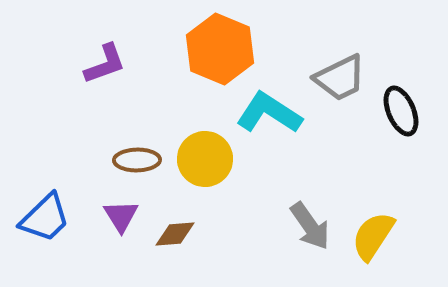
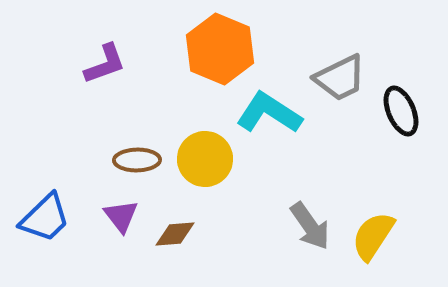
purple triangle: rotated 6 degrees counterclockwise
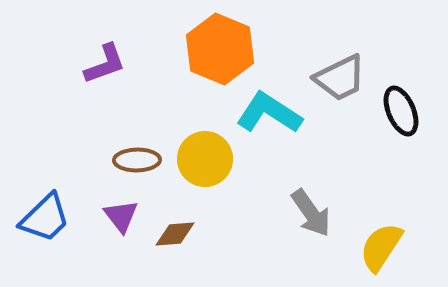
gray arrow: moved 1 px right, 13 px up
yellow semicircle: moved 8 px right, 11 px down
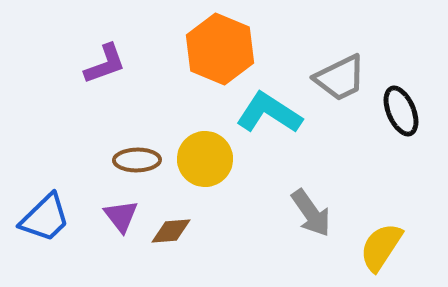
brown diamond: moved 4 px left, 3 px up
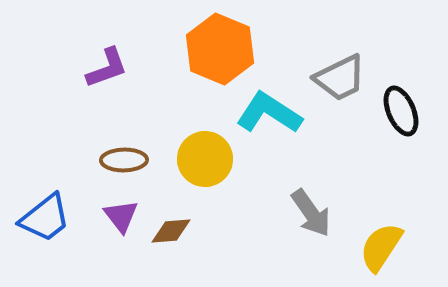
purple L-shape: moved 2 px right, 4 px down
brown ellipse: moved 13 px left
blue trapezoid: rotated 6 degrees clockwise
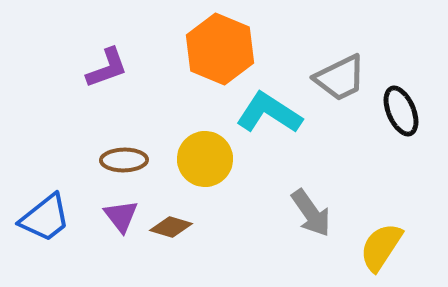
brown diamond: moved 4 px up; rotated 21 degrees clockwise
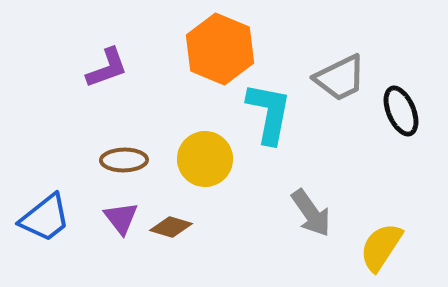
cyan L-shape: rotated 68 degrees clockwise
purple triangle: moved 2 px down
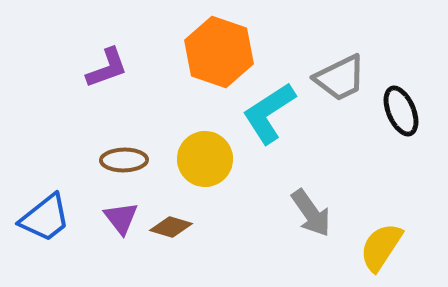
orange hexagon: moved 1 px left, 3 px down; rotated 4 degrees counterclockwise
cyan L-shape: rotated 134 degrees counterclockwise
